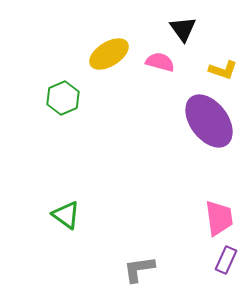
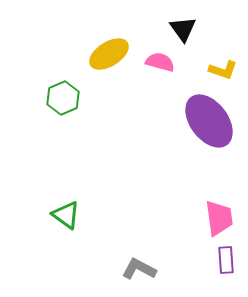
purple rectangle: rotated 28 degrees counterclockwise
gray L-shape: rotated 36 degrees clockwise
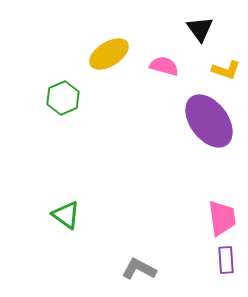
black triangle: moved 17 px right
pink semicircle: moved 4 px right, 4 px down
yellow L-shape: moved 3 px right
pink trapezoid: moved 3 px right
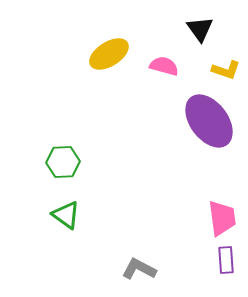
green hexagon: moved 64 px down; rotated 20 degrees clockwise
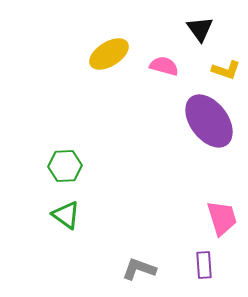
green hexagon: moved 2 px right, 4 px down
pink trapezoid: rotated 9 degrees counterclockwise
purple rectangle: moved 22 px left, 5 px down
gray L-shape: rotated 8 degrees counterclockwise
